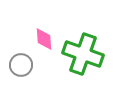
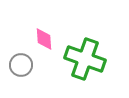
green cross: moved 2 px right, 5 px down
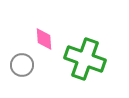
gray circle: moved 1 px right
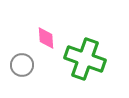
pink diamond: moved 2 px right, 1 px up
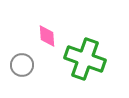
pink diamond: moved 1 px right, 2 px up
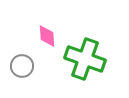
gray circle: moved 1 px down
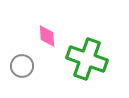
green cross: moved 2 px right
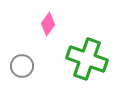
pink diamond: moved 1 px right, 12 px up; rotated 40 degrees clockwise
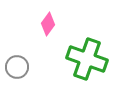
gray circle: moved 5 px left, 1 px down
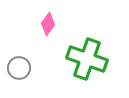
gray circle: moved 2 px right, 1 px down
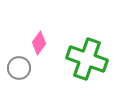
pink diamond: moved 9 px left, 19 px down
